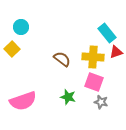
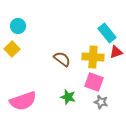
cyan circle: moved 3 px left, 1 px up
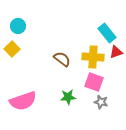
green star: rotated 21 degrees counterclockwise
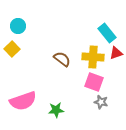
red triangle: moved 1 px down
green star: moved 12 px left, 13 px down
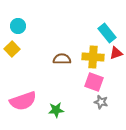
brown semicircle: rotated 36 degrees counterclockwise
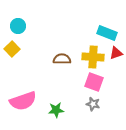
cyan rectangle: rotated 30 degrees counterclockwise
gray star: moved 8 px left, 2 px down
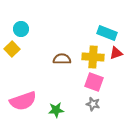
cyan circle: moved 3 px right, 3 px down
